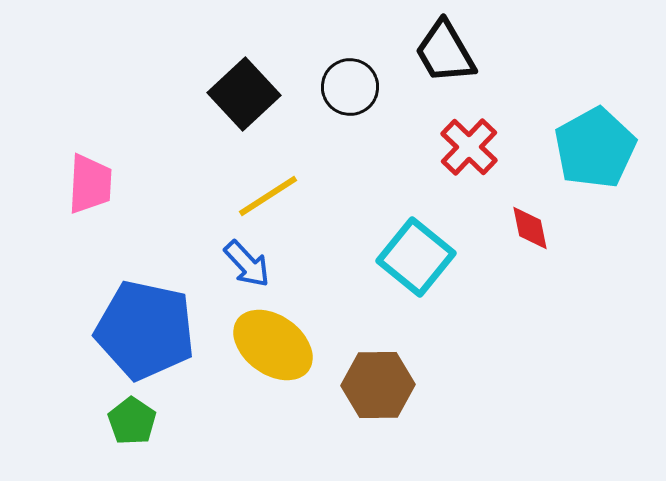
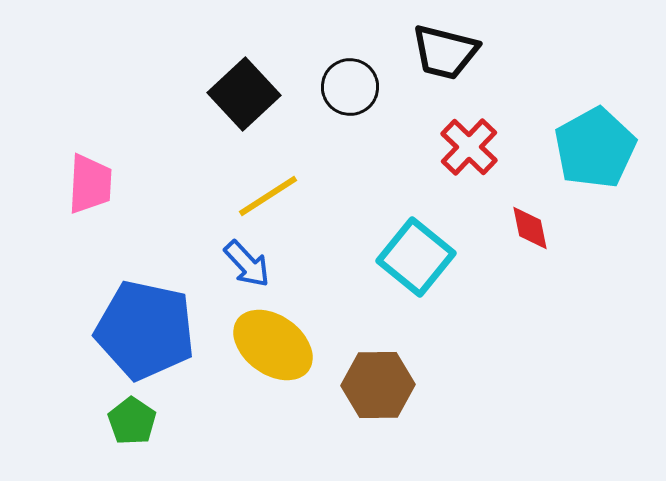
black trapezoid: rotated 46 degrees counterclockwise
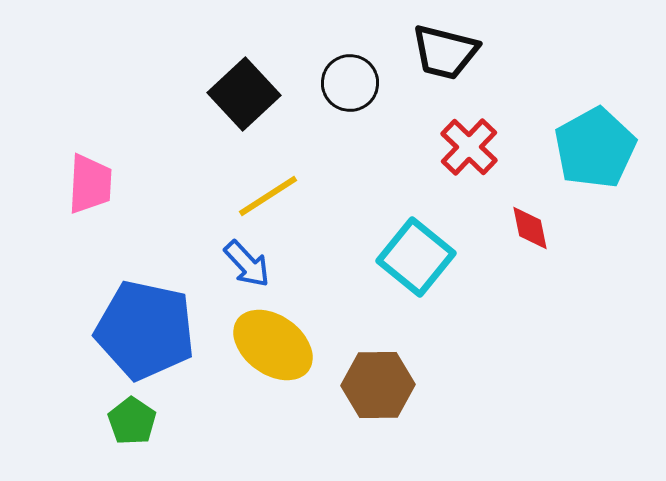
black circle: moved 4 px up
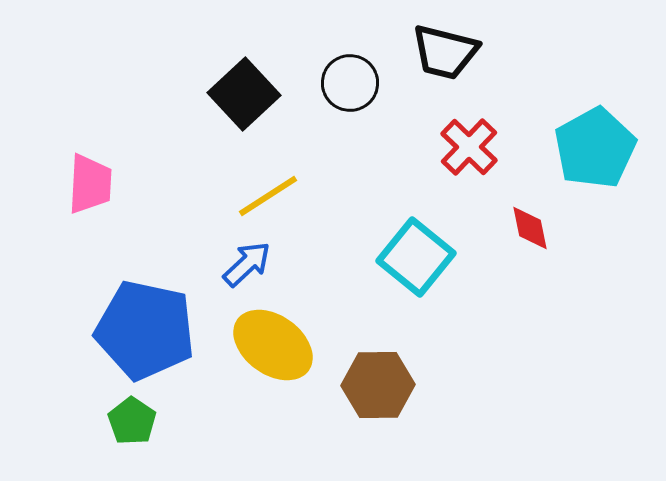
blue arrow: rotated 90 degrees counterclockwise
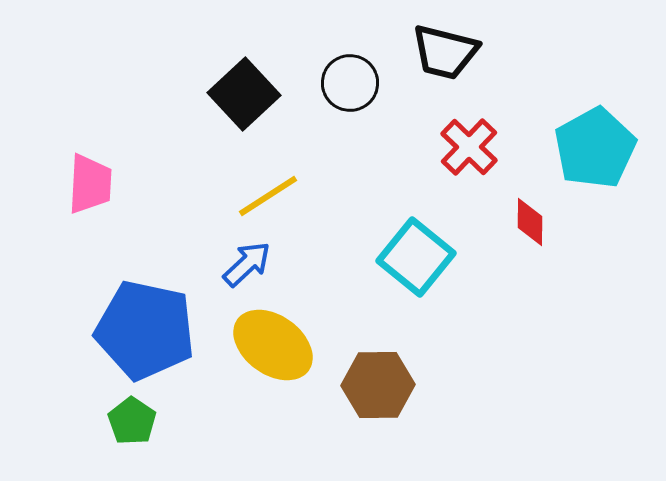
red diamond: moved 6 px up; rotated 12 degrees clockwise
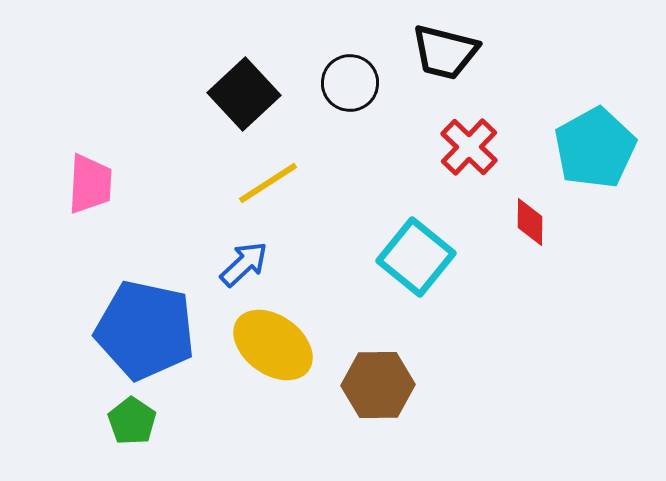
yellow line: moved 13 px up
blue arrow: moved 3 px left
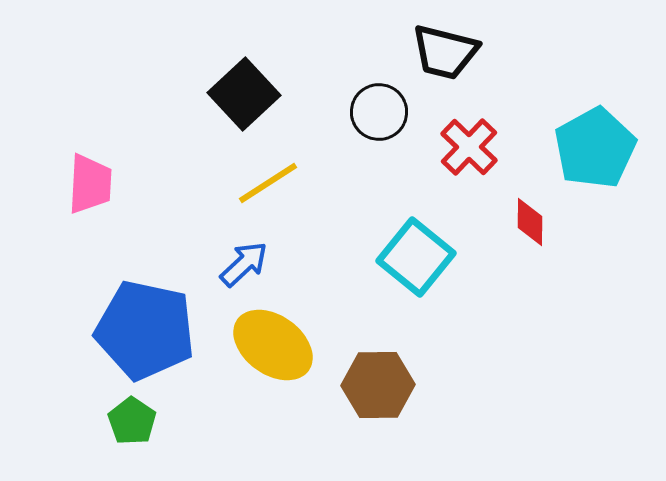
black circle: moved 29 px right, 29 px down
